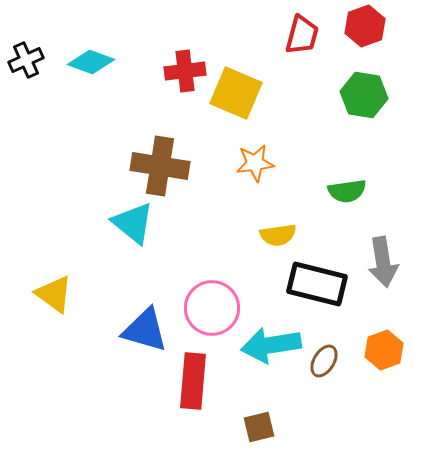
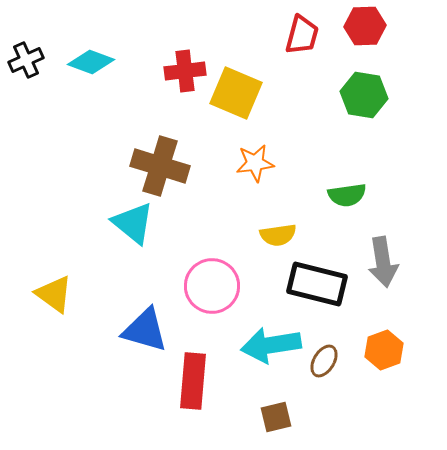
red hexagon: rotated 18 degrees clockwise
brown cross: rotated 8 degrees clockwise
green semicircle: moved 4 px down
pink circle: moved 22 px up
brown square: moved 17 px right, 10 px up
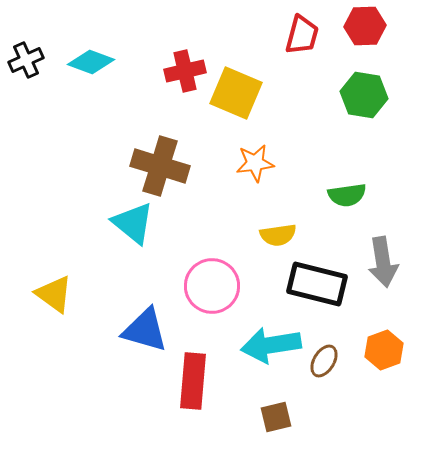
red cross: rotated 6 degrees counterclockwise
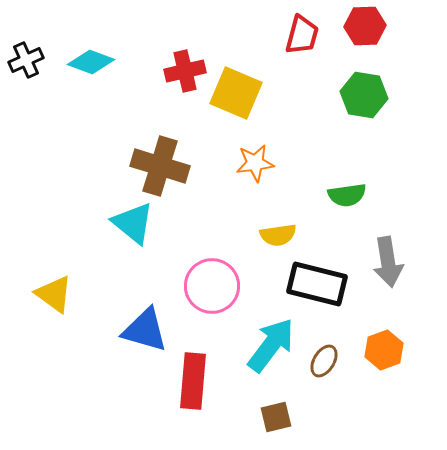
gray arrow: moved 5 px right
cyan arrow: rotated 136 degrees clockwise
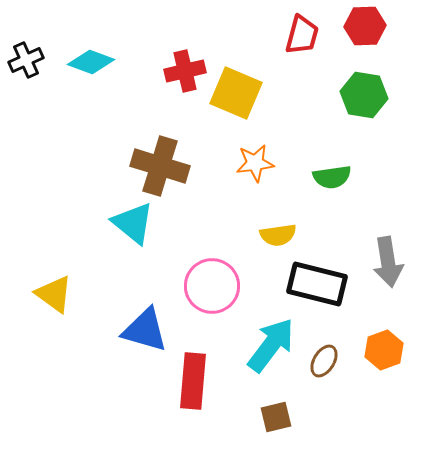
green semicircle: moved 15 px left, 18 px up
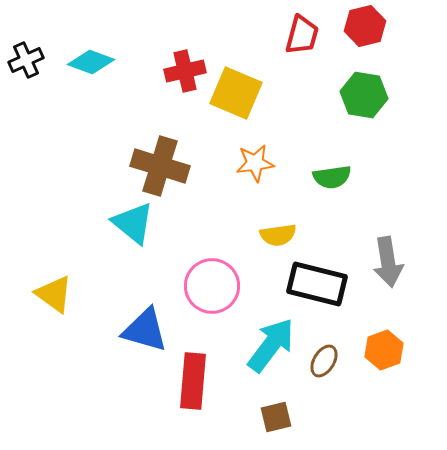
red hexagon: rotated 12 degrees counterclockwise
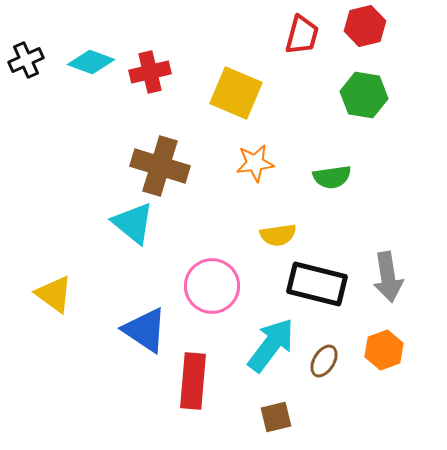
red cross: moved 35 px left, 1 px down
gray arrow: moved 15 px down
blue triangle: rotated 18 degrees clockwise
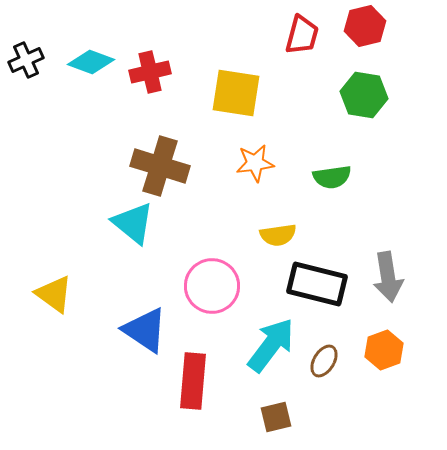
yellow square: rotated 14 degrees counterclockwise
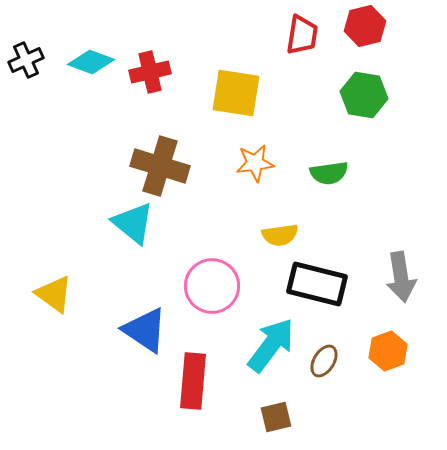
red trapezoid: rotated 6 degrees counterclockwise
green semicircle: moved 3 px left, 4 px up
yellow semicircle: moved 2 px right
gray arrow: moved 13 px right
orange hexagon: moved 4 px right, 1 px down
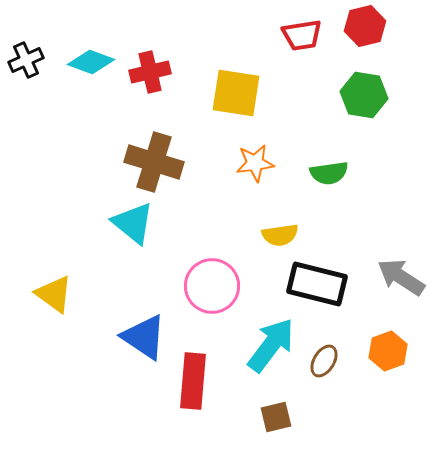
red trapezoid: rotated 72 degrees clockwise
brown cross: moved 6 px left, 4 px up
gray arrow: rotated 132 degrees clockwise
blue triangle: moved 1 px left, 7 px down
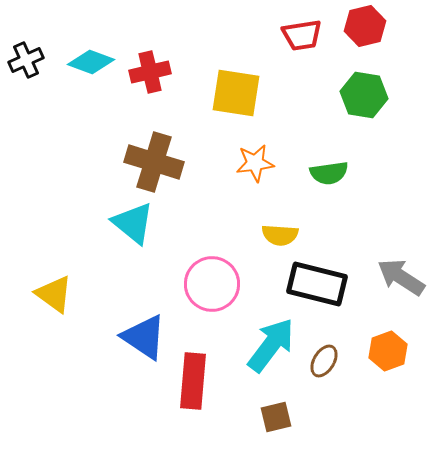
yellow semicircle: rotated 12 degrees clockwise
pink circle: moved 2 px up
